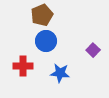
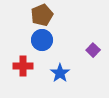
blue circle: moved 4 px left, 1 px up
blue star: rotated 30 degrees clockwise
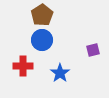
brown pentagon: rotated 10 degrees counterclockwise
purple square: rotated 32 degrees clockwise
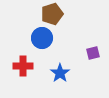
brown pentagon: moved 10 px right, 1 px up; rotated 15 degrees clockwise
blue circle: moved 2 px up
purple square: moved 3 px down
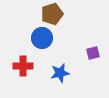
blue star: rotated 24 degrees clockwise
